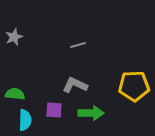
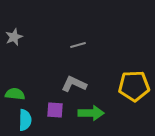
gray L-shape: moved 1 px left, 1 px up
purple square: moved 1 px right
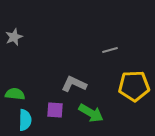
gray line: moved 32 px right, 5 px down
green arrow: rotated 30 degrees clockwise
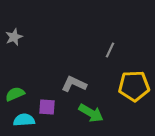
gray line: rotated 49 degrees counterclockwise
green semicircle: rotated 30 degrees counterclockwise
purple square: moved 8 px left, 3 px up
cyan semicircle: moved 1 px left; rotated 95 degrees counterclockwise
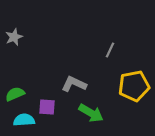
yellow pentagon: rotated 8 degrees counterclockwise
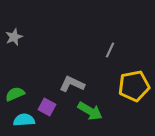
gray L-shape: moved 2 px left
purple square: rotated 24 degrees clockwise
green arrow: moved 1 px left, 2 px up
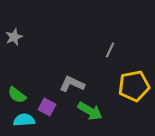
green semicircle: moved 2 px right, 1 px down; rotated 120 degrees counterclockwise
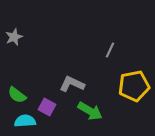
cyan semicircle: moved 1 px right, 1 px down
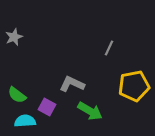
gray line: moved 1 px left, 2 px up
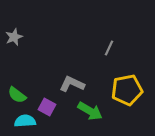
yellow pentagon: moved 7 px left, 4 px down
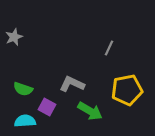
green semicircle: moved 6 px right, 6 px up; rotated 18 degrees counterclockwise
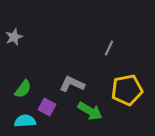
green semicircle: rotated 72 degrees counterclockwise
